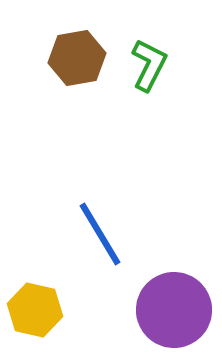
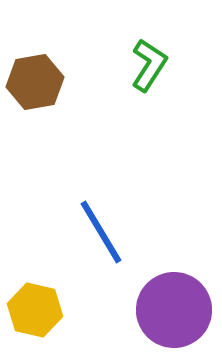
brown hexagon: moved 42 px left, 24 px down
green L-shape: rotated 6 degrees clockwise
blue line: moved 1 px right, 2 px up
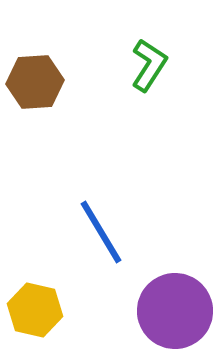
brown hexagon: rotated 6 degrees clockwise
purple circle: moved 1 px right, 1 px down
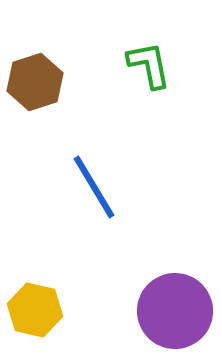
green L-shape: rotated 44 degrees counterclockwise
brown hexagon: rotated 14 degrees counterclockwise
blue line: moved 7 px left, 45 px up
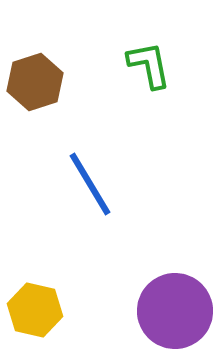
blue line: moved 4 px left, 3 px up
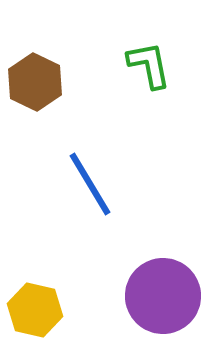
brown hexagon: rotated 16 degrees counterclockwise
purple circle: moved 12 px left, 15 px up
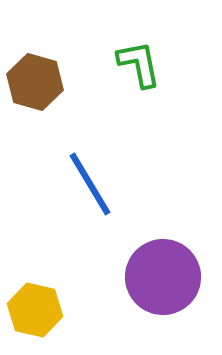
green L-shape: moved 10 px left, 1 px up
brown hexagon: rotated 10 degrees counterclockwise
purple circle: moved 19 px up
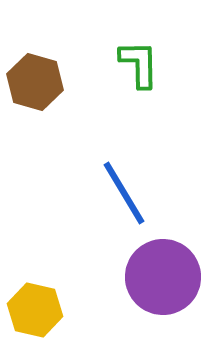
green L-shape: rotated 10 degrees clockwise
blue line: moved 34 px right, 9 px down
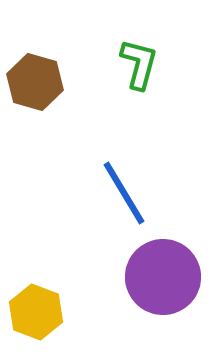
green L-shape: rotated 16 degrees clockwise
yellow hexagon: moved 1 px right, 2 px down; rotated 8 degrees clockwise
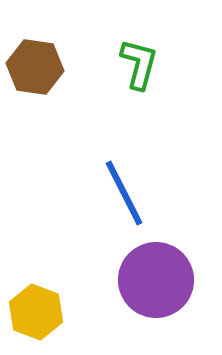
brown hexagon: moved 15 px up; rotated 8 degrees counterclockwise
blue line: rotated 4 degrees clockwise
purple circle: moved 7 px left, 3 px down
